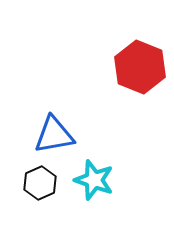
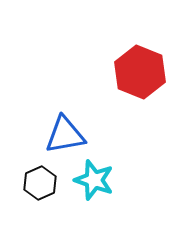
red hexagon: moved 5 px down
blue triangle: moved 11 px right
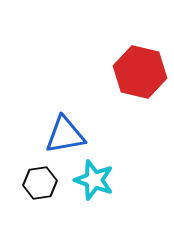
red hexagon: rotated 9 degrees counterclockwise
black hexagon: rotated 16 degrees clockwise
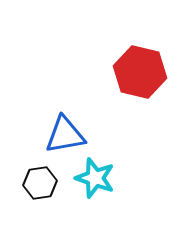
cyan star: moved 1 px right, 2 px up
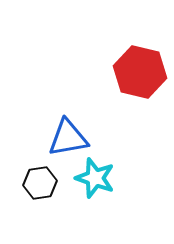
blue triangle: moved 3 px right, 3 px down
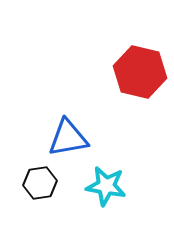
cyan star: moved 11 px right, 8 px down; rotated 9 degrees counterclockwise
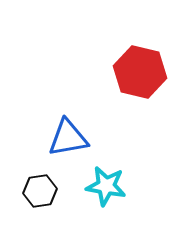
black hexagon: moved 8 px down
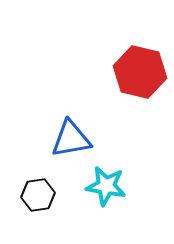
blue triangle: moved 3 px right, 1 px down
black hexagon: moved 2 px left, 4 px down
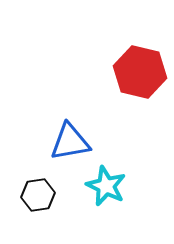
blue triangle: moved 1 px left, 3 px down
cyan star: rotated 15 degrees clockwise
